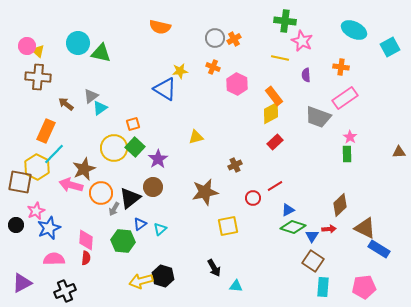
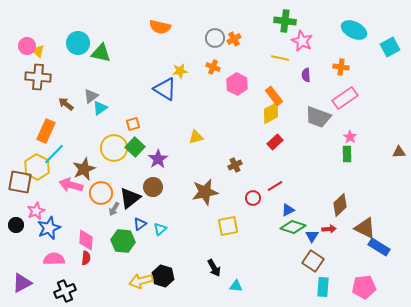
blue rectangle at (379, 249): moved 2 px up
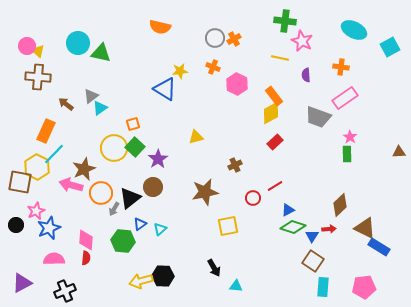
black hexagon at (163, 276): rotated 15 degrees counterclockwise
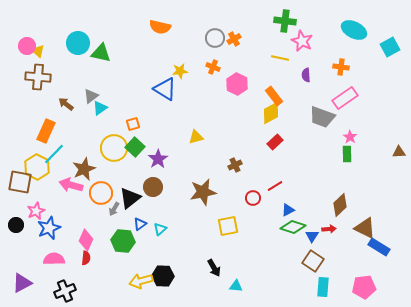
gray trapezoid at (318, 117): moved 4 px right
brown star at (205, 192): moved 2 px left
pink diamond at (86, 240): rotated 20 degrees clockwise
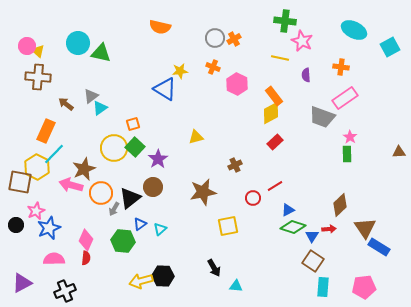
brown triangle at (365, 228): rotated 30 degrees clockwise
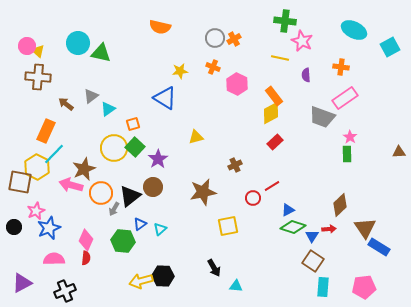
blue triangle at (165, 89): moved 9 px down
cyan triangle at (100, 108): moved 8 px right, 1 px down
red line at (275, 186): moved 3 px left
black triangle at (130, 198): moved 2 px up
black circle at (16, 225): moved 2 px left, 2 px down
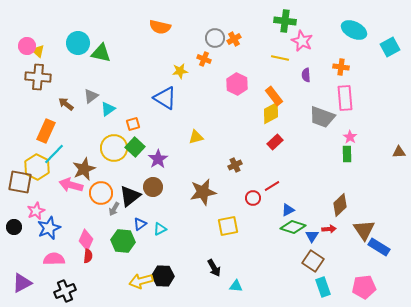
orange cross at (213, 67): moved 9 px left, 8 px up
pink rectangle at (345, 98): rotated 60 degrees counterclockwise
brown triangle at (365, 228): moved 1 px left, 2 px down
cyan triangle at (160, 229): rotated 16 degrees clockwise
red semicircle at (86, 258): moved 2 px right, 2 px up
cyan rectangle at (323, 287): rotated 24 degrees counterclockwise
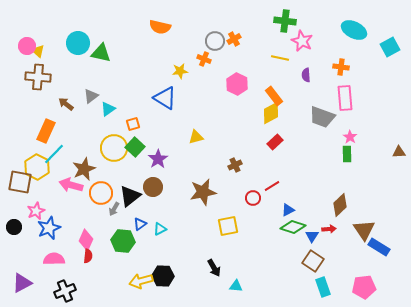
gray circle at (215, 38): moved 3 px down
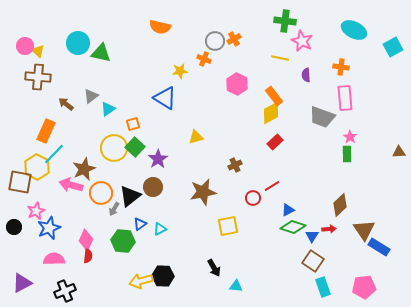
pink circle at (27, 46): moved 2 px left
cyan square at (390, 47): moved 3 px right
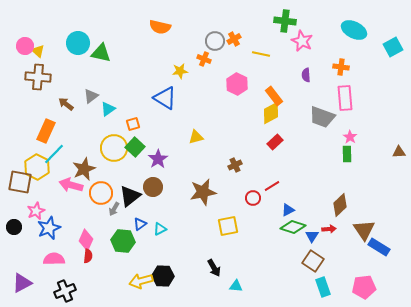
yellow line at (280, 58): moved 19 px left, 4 px up
